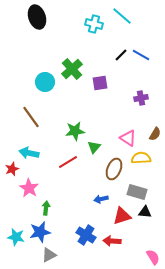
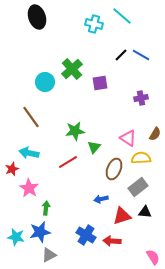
gray rectangle: moved 1 px right, 5 px up; rotated 54 degrees counterclockwise
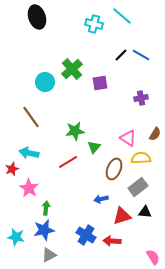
blue star: moved 4 px right, 2 px up
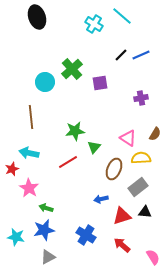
cyan cross: rotated 18 degrees clockwise
blue line: rotated 54 degrees counterclockwise
brown line: rotated 30 degrees clockwise
green arrow: rotated 80 degrees counterclockwise
red arrow: moved 10 px right, 4 px down; rotated 36 degrees clockwise
gray triangle: moved 1 px left, 2 px down
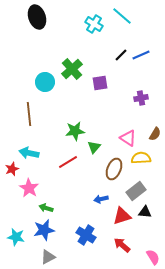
brown line: moved 2 px left, 3 px up
gray rectangle: moved 2 px left, 4 px down
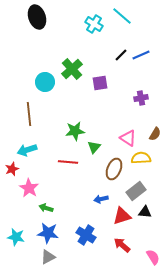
cyan arrow: moved 2 px left, 3 px up; rotated 30 degrees counterclockwise
red line: rotated 36 degrees clockwise
blue star: moved 4 px right, 3 px down; rotated 20 degrees clockwise
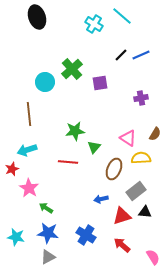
green arrow: rotated 16 degrees clockwise
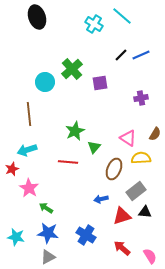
green star: rotated 18 degrees counterclockwise
red arrow: moved 3 px down
pink semicircle: moved 3 px left, 1 px up
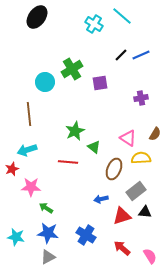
black ellipse: rotated 55 degrees clockwise
green cross: rotated 10 degrees clockwise
green triangle: rotated 32 degrees counterclockwise
pink star: moved 2 px right, 1 px up; rotated 30 degrees counterclockwise
